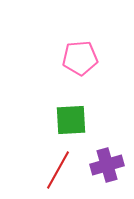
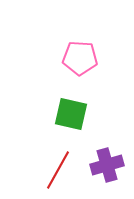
pink pentagon: rotated 8 degrees clockwise
green square: moved 6 px up; rotated 16 degrees clockwise
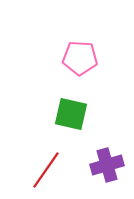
red line: moved 12 px left; rotated 6 degrees clockwise
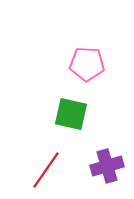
pink pentagon: moved 7 px right, 6 px down
purple cross: moved 1 px down
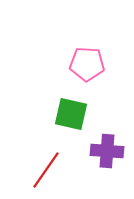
purple cross: moved 15 px up; rotated 20 degrees clockwise
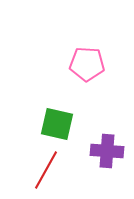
green square: moved 14 px left, 10 px down
red line: rotated 6 degrees counterclockwise
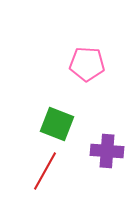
green square: rotated 8 degrees clockwise
red line: moved 1 px left, 1 px down
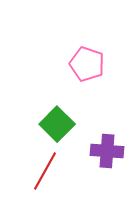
pink pentagon: rotated 16 degrees clockwise
green square: rotated 24 degrees clockwise
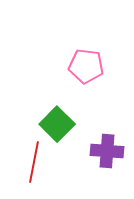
pink pentagon: moved 1 px left, 2 px down; rotated 12 degrees counterclockwise
red line: moved 11 px left, 9 px up; rotated 18 degrees counterclockwise
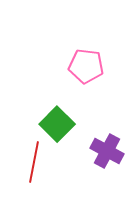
purple cross: rotated 24 degrees clockwise
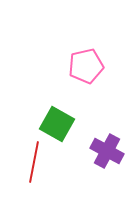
pink pentagon: rotated 20 degrees counterclockwise
green square: rotated 16 degrees counterclockwise
